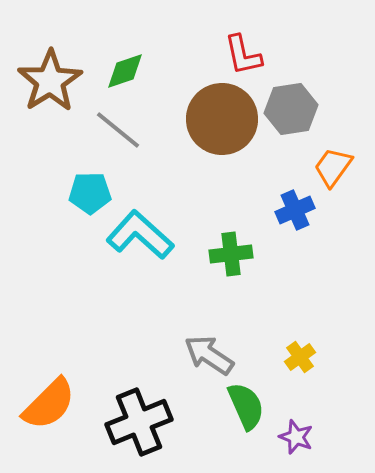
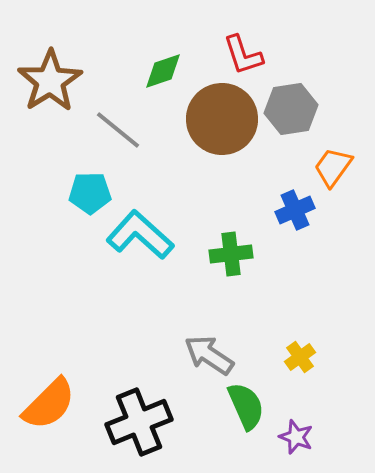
red L-shape: rotated 6 degrees counterclockwise
green diamond: moved 38 px right
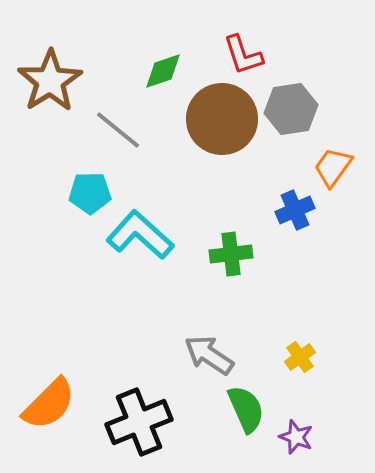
green semicircle: moved 3 px down
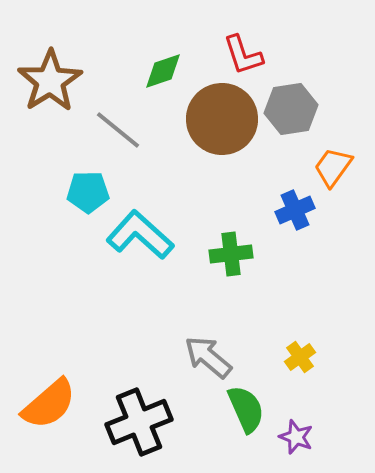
cyan pentagon: moved 2 px left, 1 px up
gray arrow: moved 1 px left, 2 px down; rotated 6 degrees clockwise
orange semicircle: rotated 4 degrees clockwise
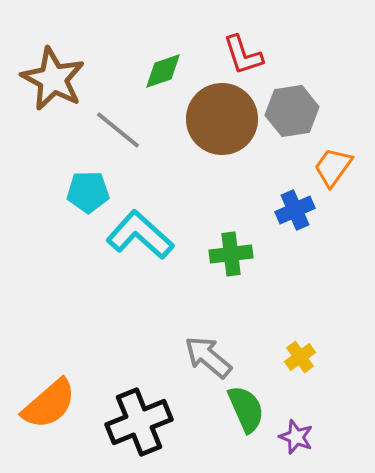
brown star: moved 3 px right, 2 px up; rotated 12 degrees counterclockwise
gray hexagon: moved 1 px right, 2 px down
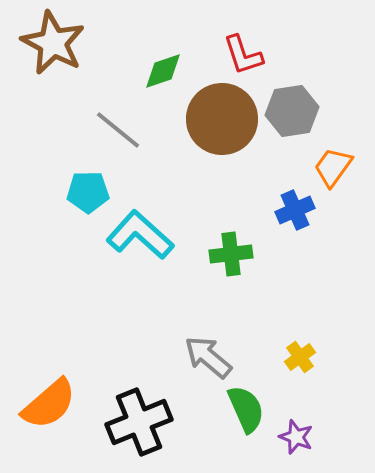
brown star: moved 36 px up
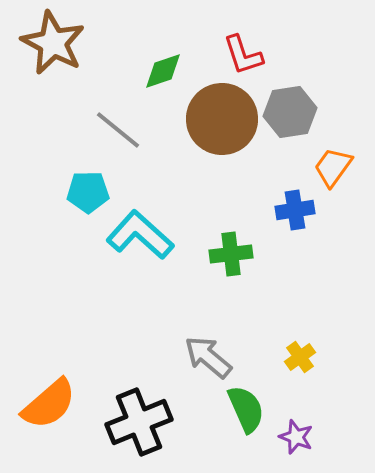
gray hexagon: moved 2 px left, 1 px down
blue cross: rotated 15 degrees clockwise
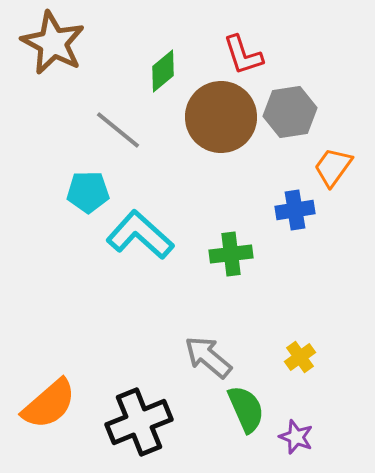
green diamond: rotated 21 degrees counterclockwise
brown circle: moved 1 px left, 2 px up
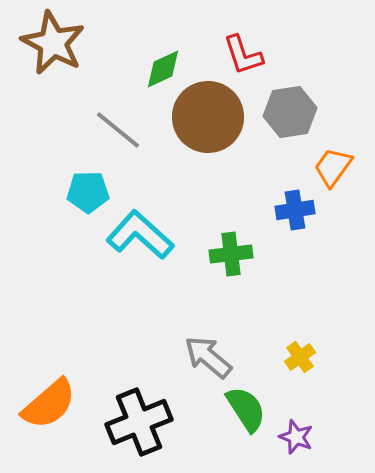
green diamond: moved 2 px up; rotated 15 degrees clockwise
brown circle: moved 13 px left
green semicircle: rotated 9 degrees counterclockwise
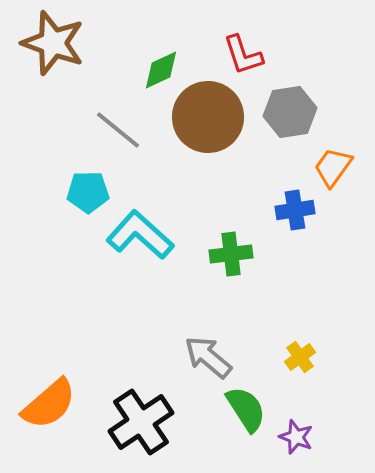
brown star: rotated 8 degrees counterclockwise
green diamond: moved 2 px left, 1 px down
black cross: moved 2 px right; rotated 12 degrees counterclockwise
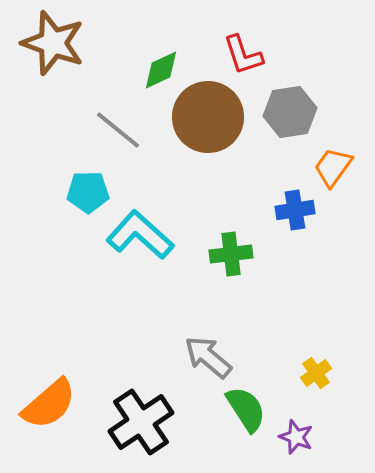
yellow cross: moved 16 px right, 16 px down
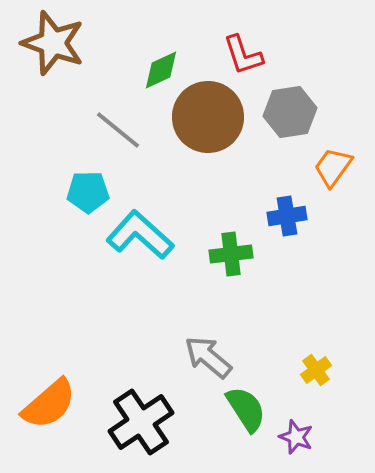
blue cross: moved 8 px left, 6 px down
yellow cross: moved 3 px up
